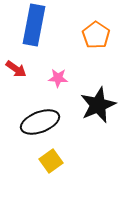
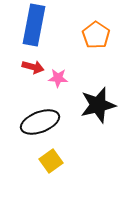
red arrow: moved 17 px right, 2 px up; rotated 20 degrees counterclockwise
black star: rotated 9 degrees clockwise
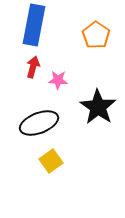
red arrow: rotated 90 degrees counterclockwise
pink star: moved 2 px down
black star: moved 2 px down; rotated 24 degrees counterclockwise
black ellipse: moved 1 px left, 1 px down
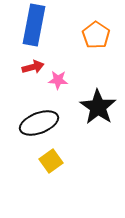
red arrow: rotated 60 degrees clockwise
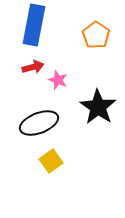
pink star: rotated 18 degrees clockwise
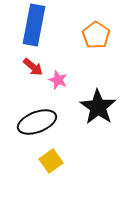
red arrow: rotated 55 degrees clockwise
black ellipse: moved 2 px left, 1 px up
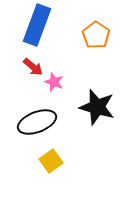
blue rectangle: moved 3 px right; rotated 9 degrees clockwise
pink star: moved 4 px left, 2 px down
black star: moved 1 px left; rotated 18 degrees counterclockwise
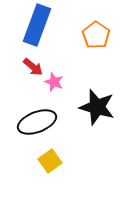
yellow square: moved 1 px left
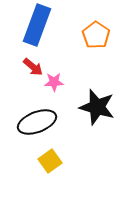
pink star: rotated 24 degrees counterclockwise
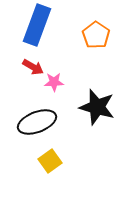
red arrow: rotated 10 degrees counterclockwise
